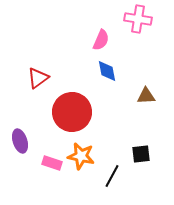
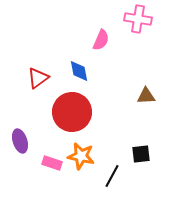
blue diamond: moved 28 px left
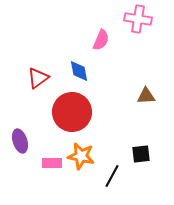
pink rectangle: rotated 18 degrees counterclockwise
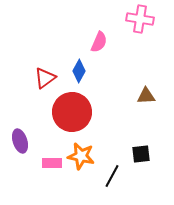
pink cross: moved 2 px right
pink semicircle: moved 2 px left, 2 px down
blue diamond: rotated 40 degrees clockwise
red triangle: moved 7 px right
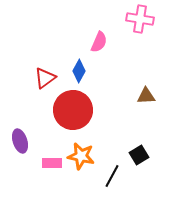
red circle: moved 1 px right, 2 px up
black square: moved 2 px left, 1 px down; rotated 24 degrees counterclockwise
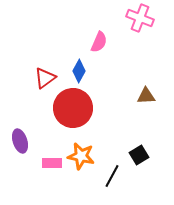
pink cross: moved 1 px up; rotated 12 degrees clockwise
red circle: moved 2 px up
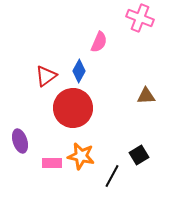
red triangle: moved 1 px right, 2 px up
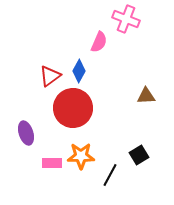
pink cross: moved 14 px left, 1 px down
red triangle: moved 4 px right
purple ellipse: moved 6 px right, 8 px up
orange star: rotated 12 degrees counterclockwise
black line: moved 2 px left, 1 px up
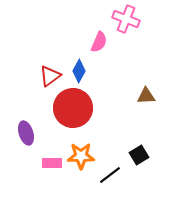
black line: rotated 25 degrees clockwise
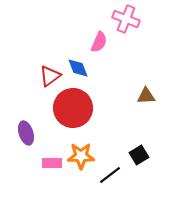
blue diamond: moved 1 px left, 3 px up; rotated 50 degrees counterclockwise
